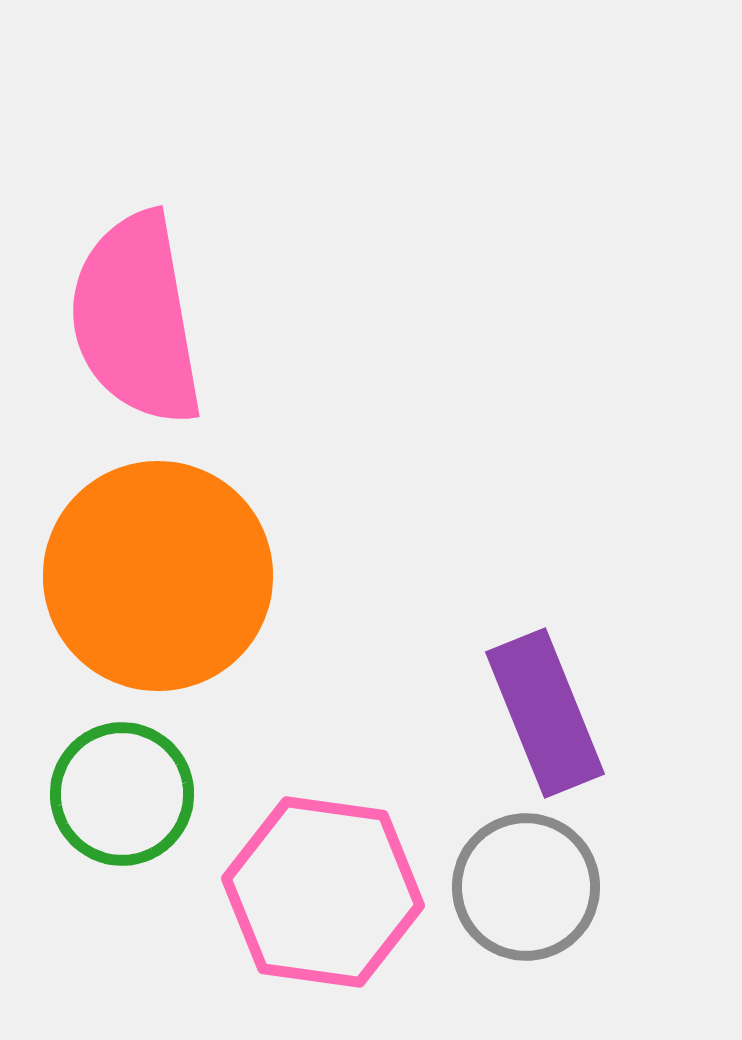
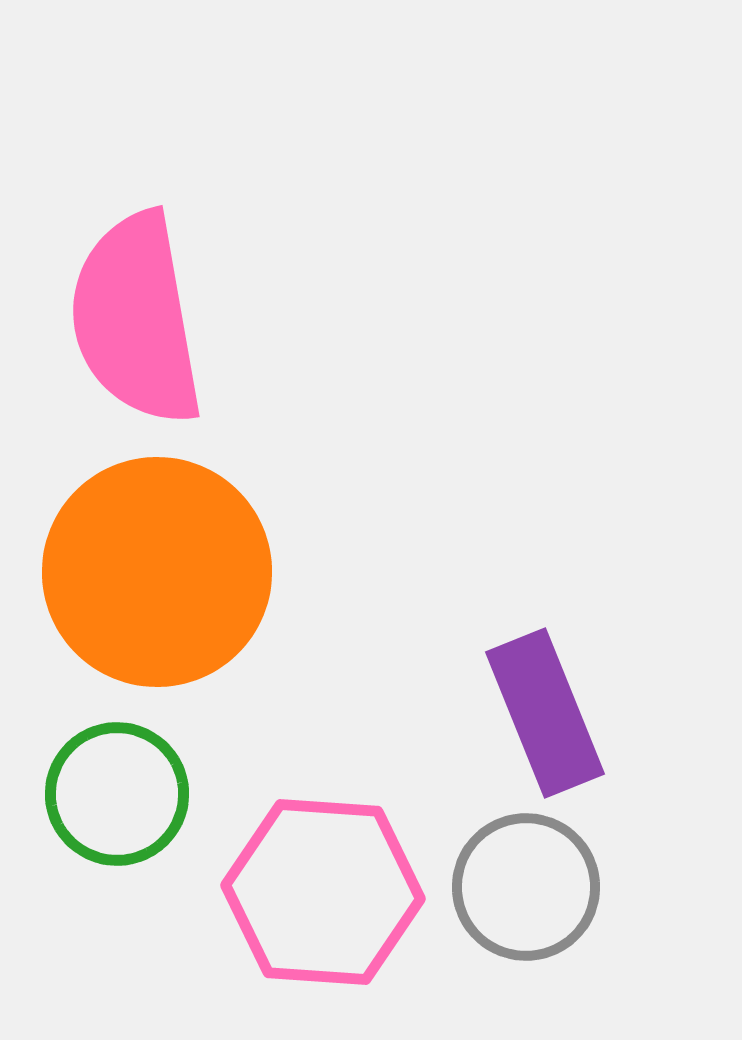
orange circle: moved 1 px left, 4 px up
green circle: moved 5 px left
pink hexagon: rotated 4 degrees counterclockwise
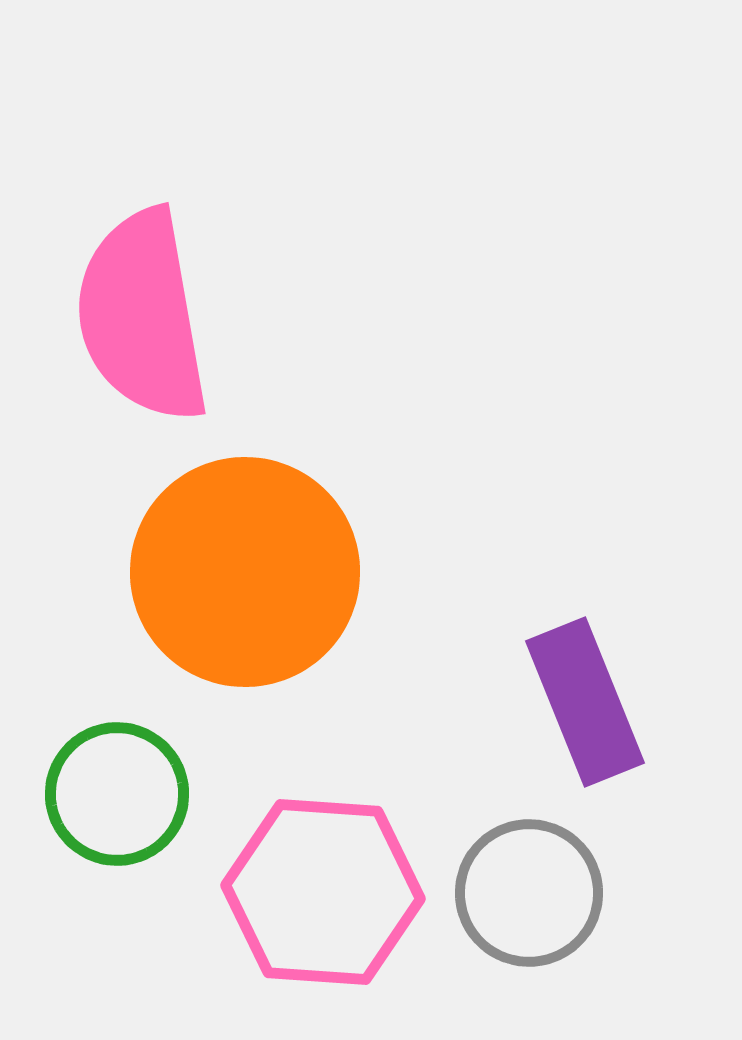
pink semicircle: moved 6 px right, 3 px up
orange circle: moved 88 px right
purple rectangle: moved 40 px right, 11 px up
gray circle: moved 3 px right, 6 px down
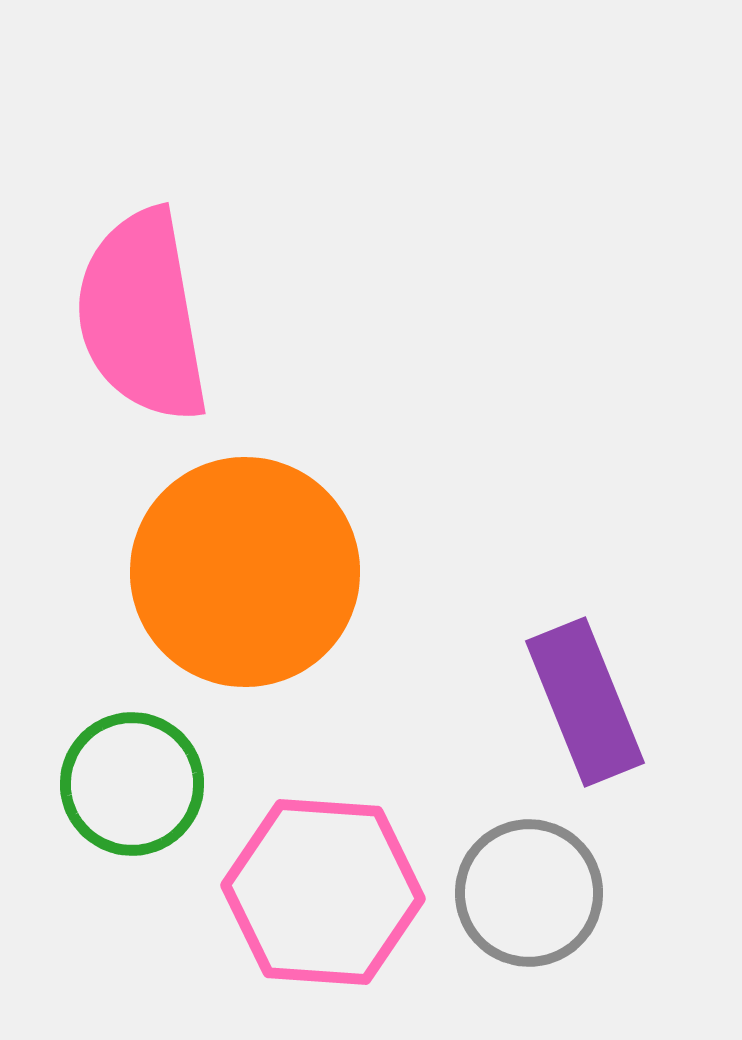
green circle: moved 15 px right, 10 px up
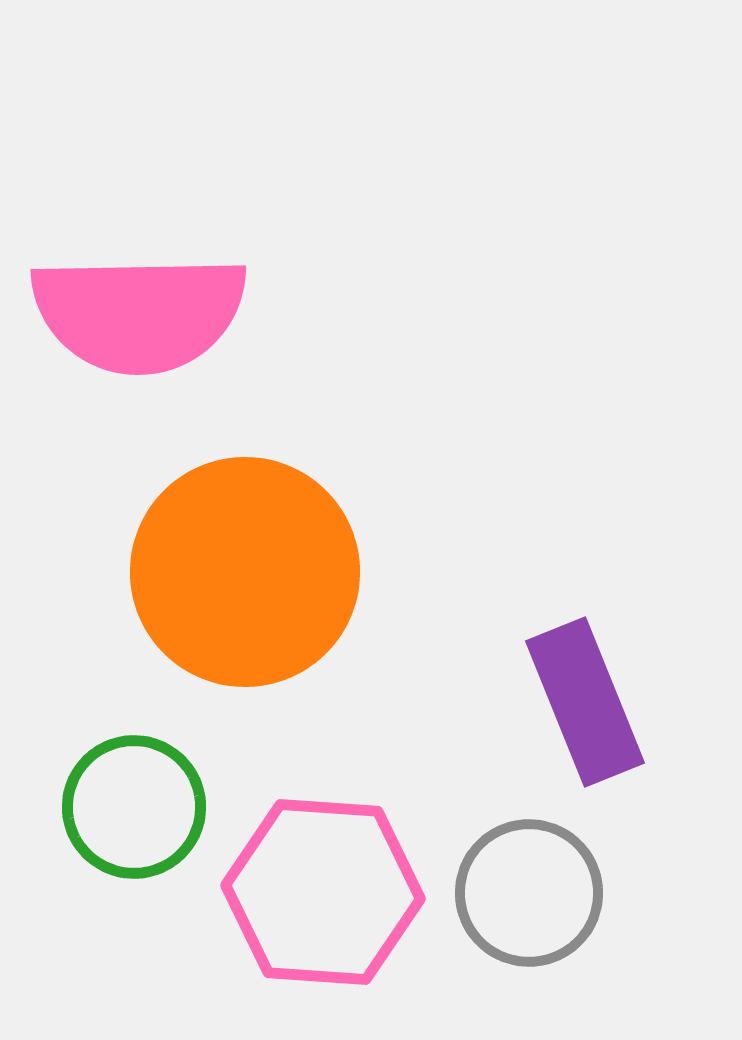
pink semicircle: moved 3 px left, 3 px up; rotated 81 degrees counterclockwise
green circle: moved 2 px right, 23 px down
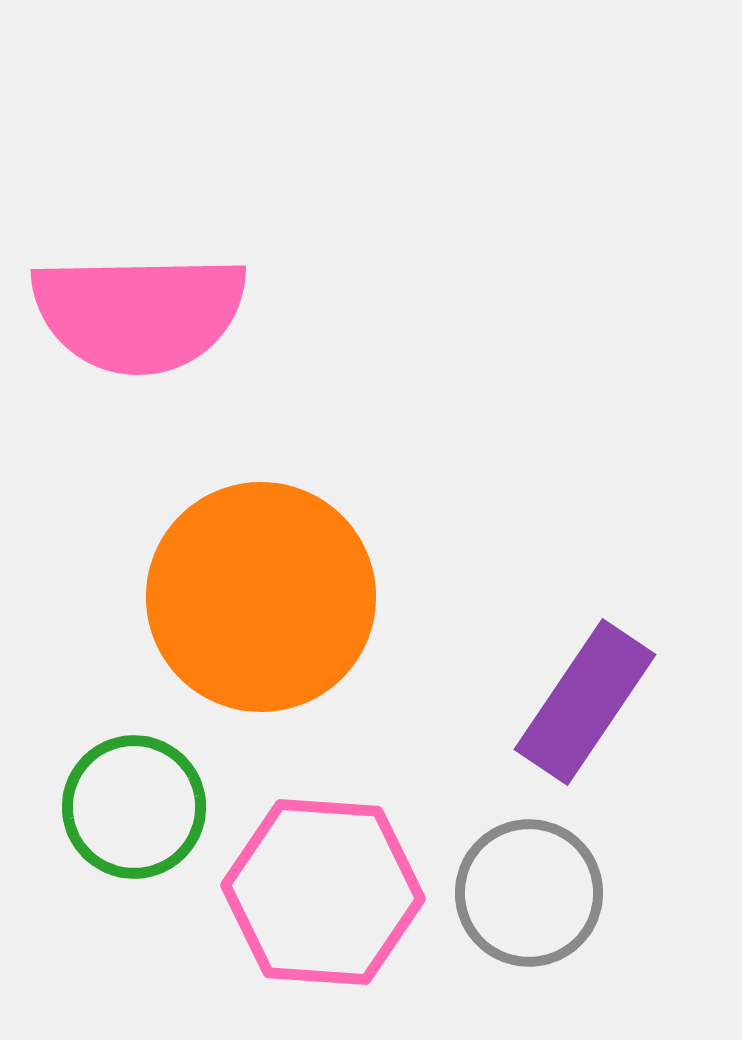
orange circle: moved 16 px right, 25 px down
purple rectangle: rotated 56 degrees clockwise
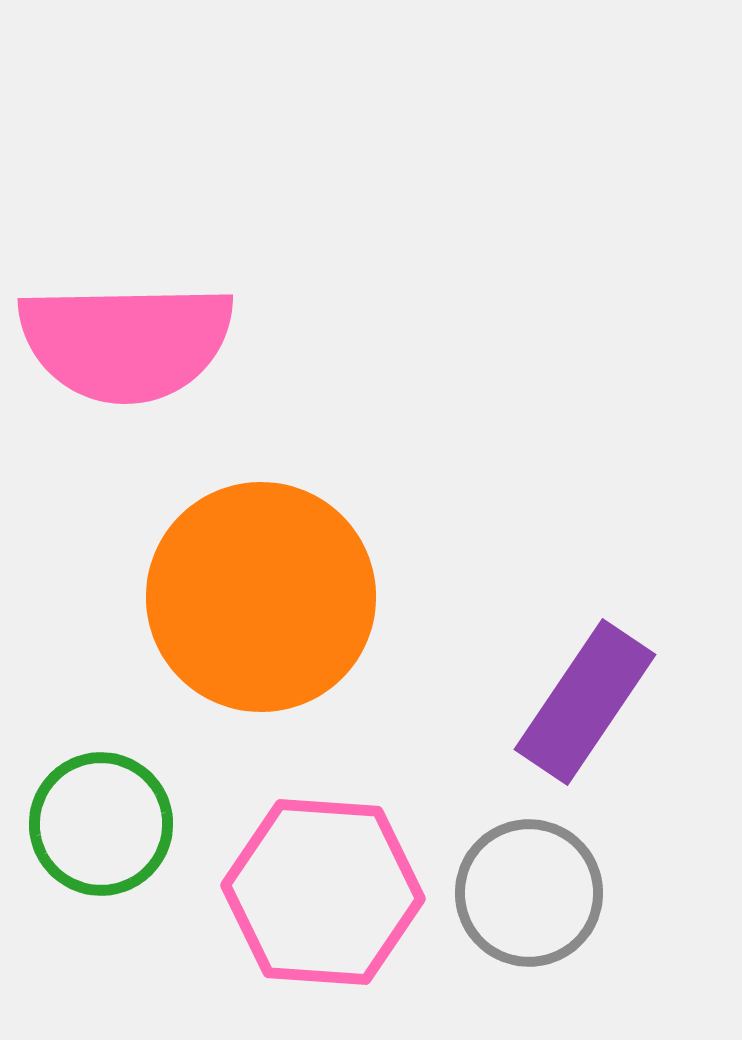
pink semicircle: moved 13 px left, 29 px down
green circle: moved 33 px left, 17 px down
